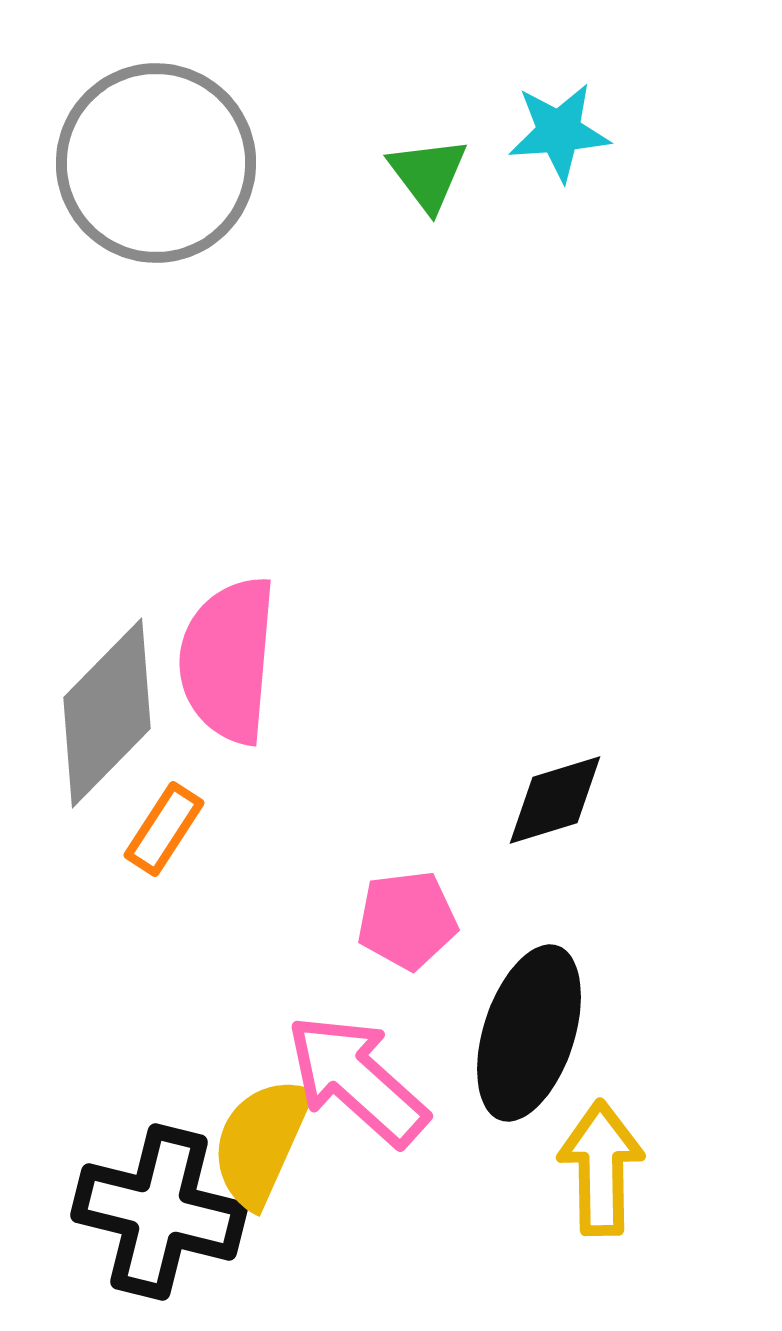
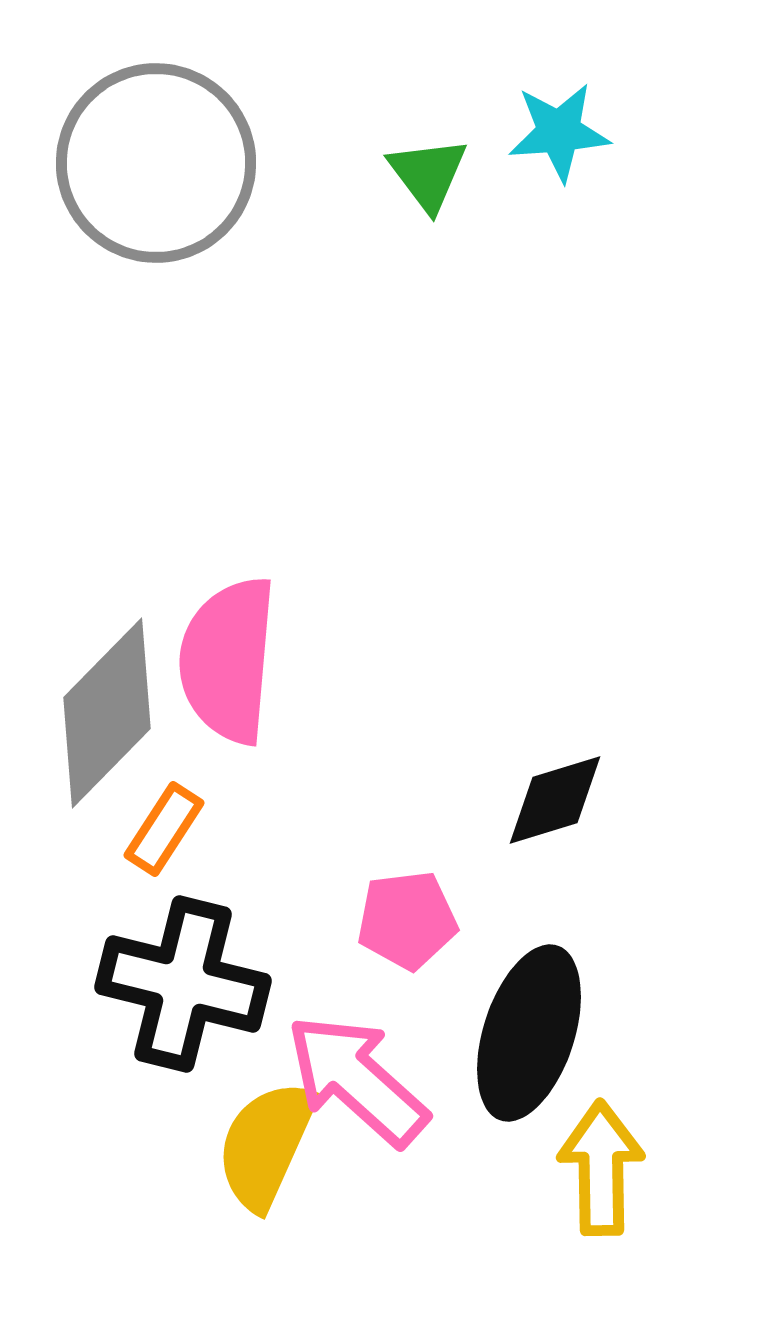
yellow semicircle: moved 5 px right, 3 px down
black cross: moved 24 px right, 228 px up
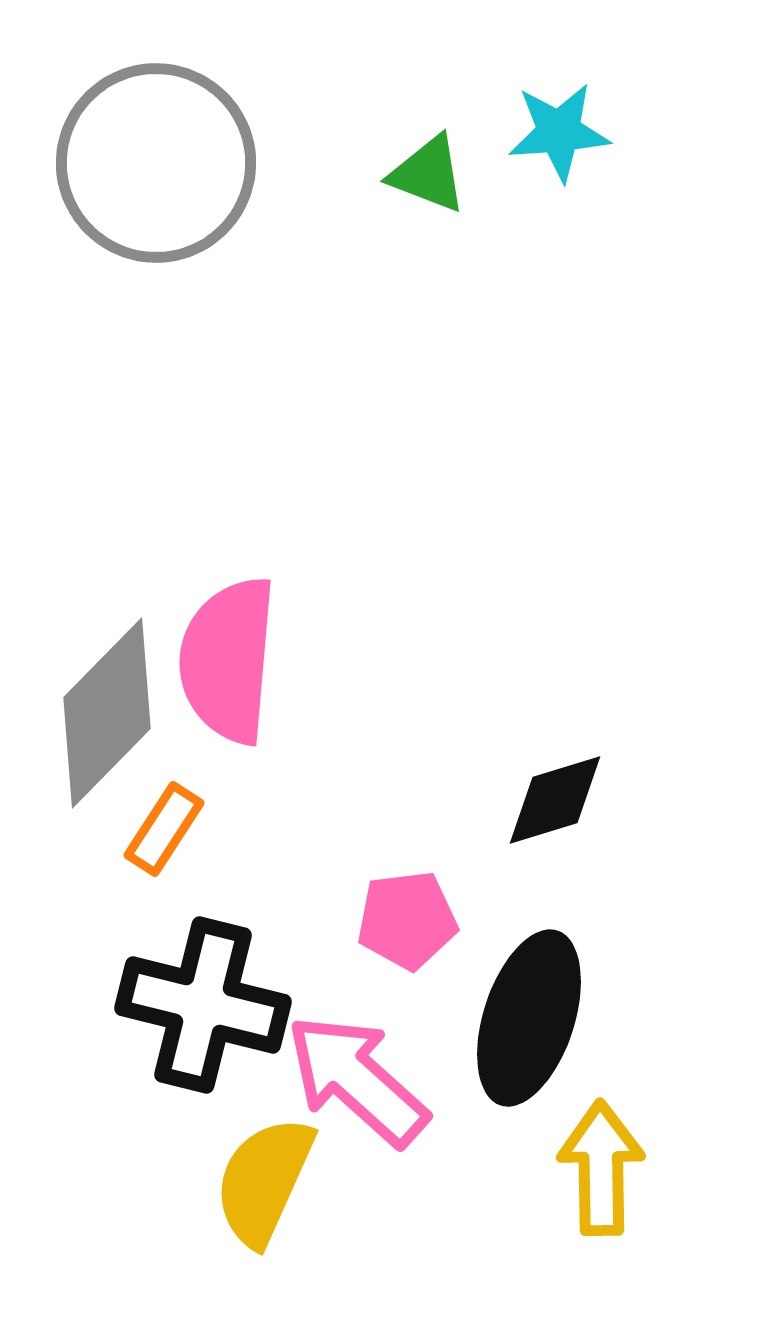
green triangle: rotated 32 degrees counterclockwise
black cross: moved 20 px right, 21 px down
black ellipse: moved 15 px up
yellow semicircle: moved 2 px left, 36 px down
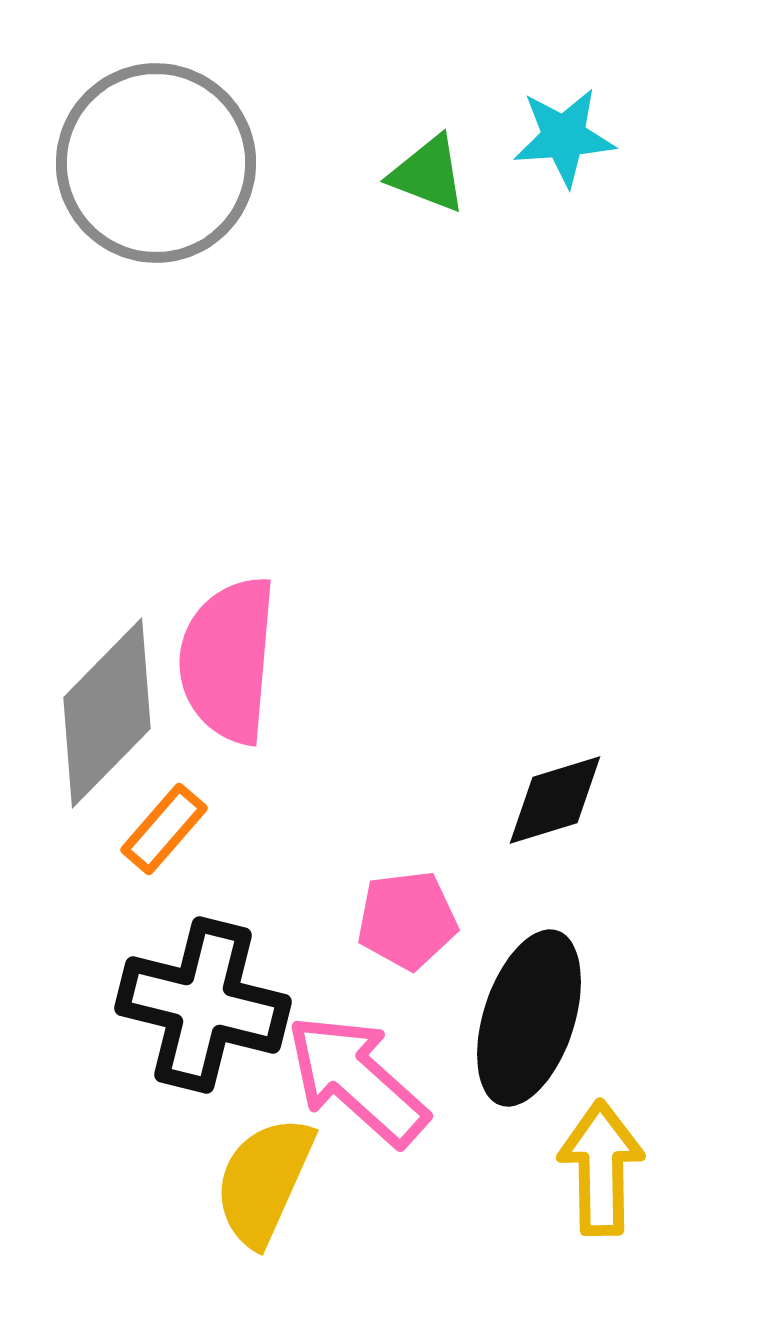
cyan star: moved 5 px right, 5 px down
orange rectangle: rotated 8 degrees clockwise
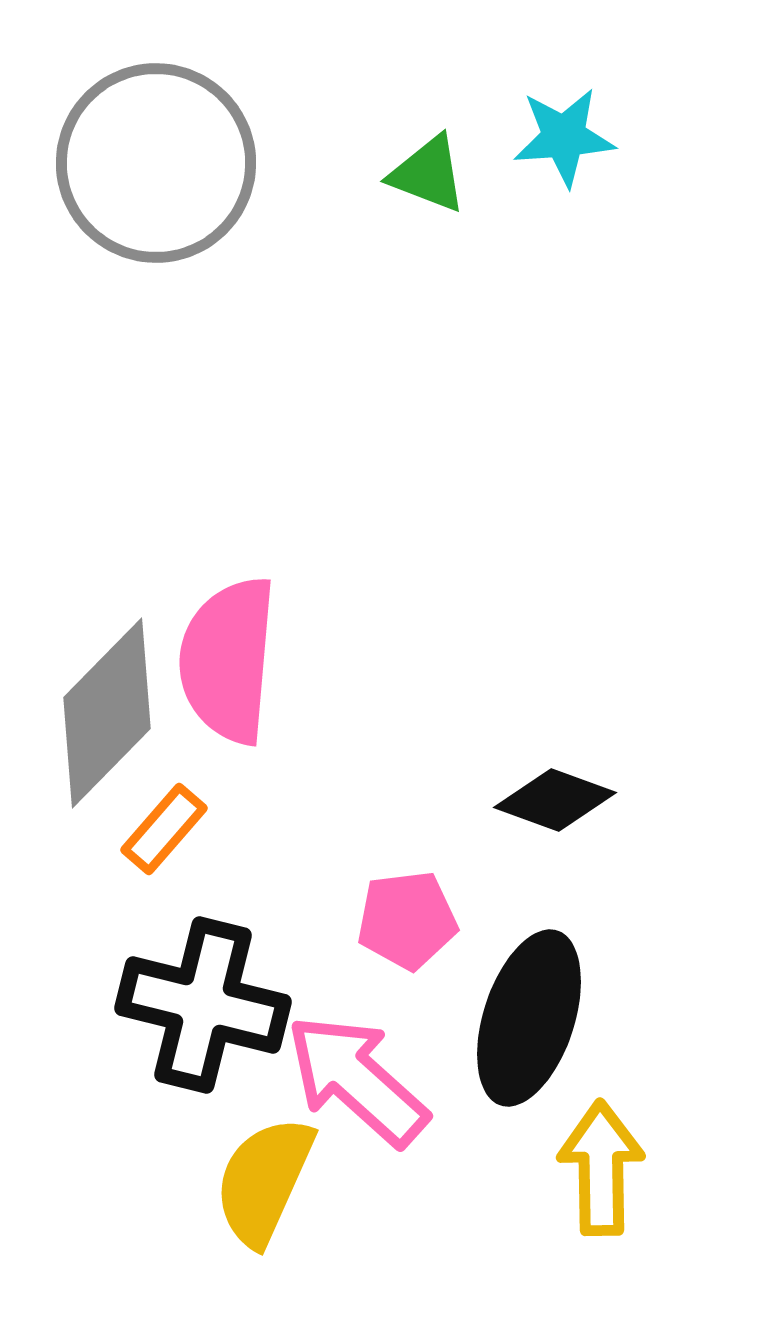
black diamond: rotated 37 degrees clockwise
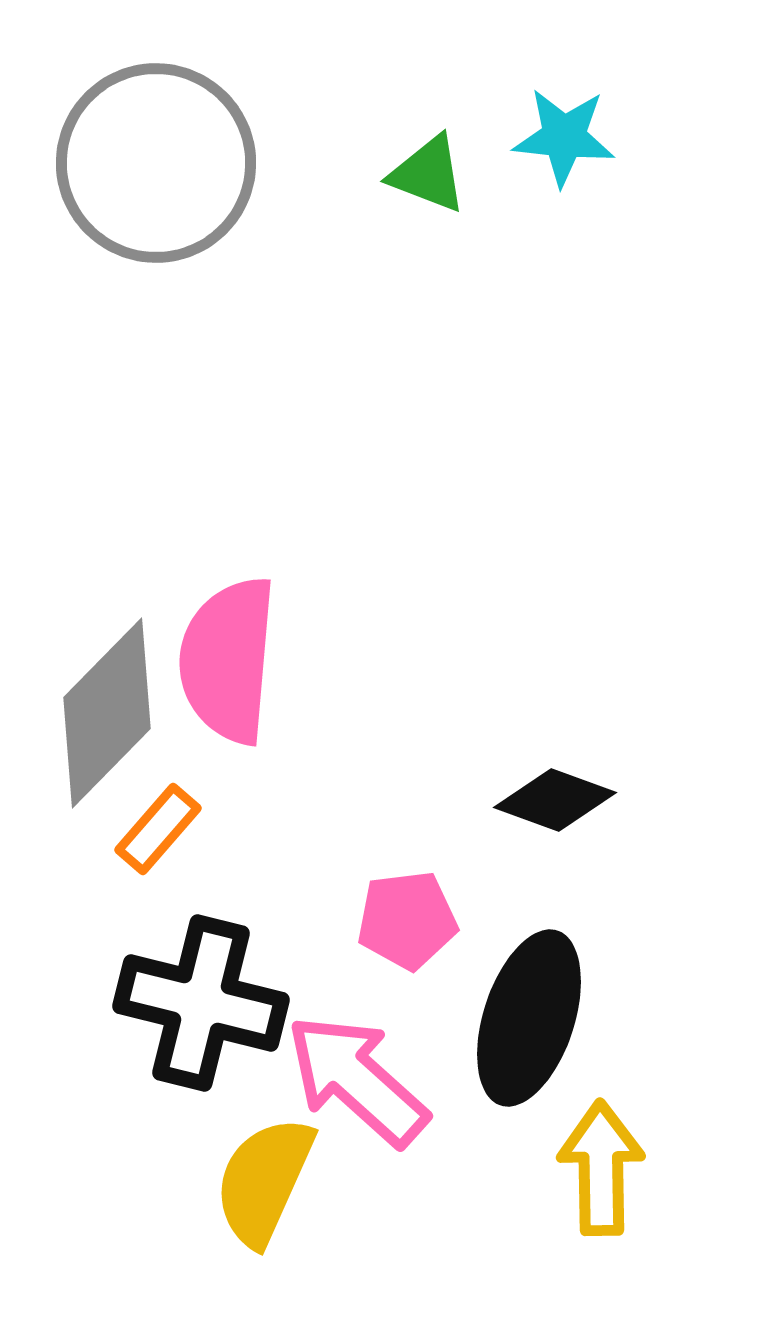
cyan star: rotated 10 degrees clockwise
orange rectangle: moved 6 px left
black cross: moved 2 px left, 2 px up
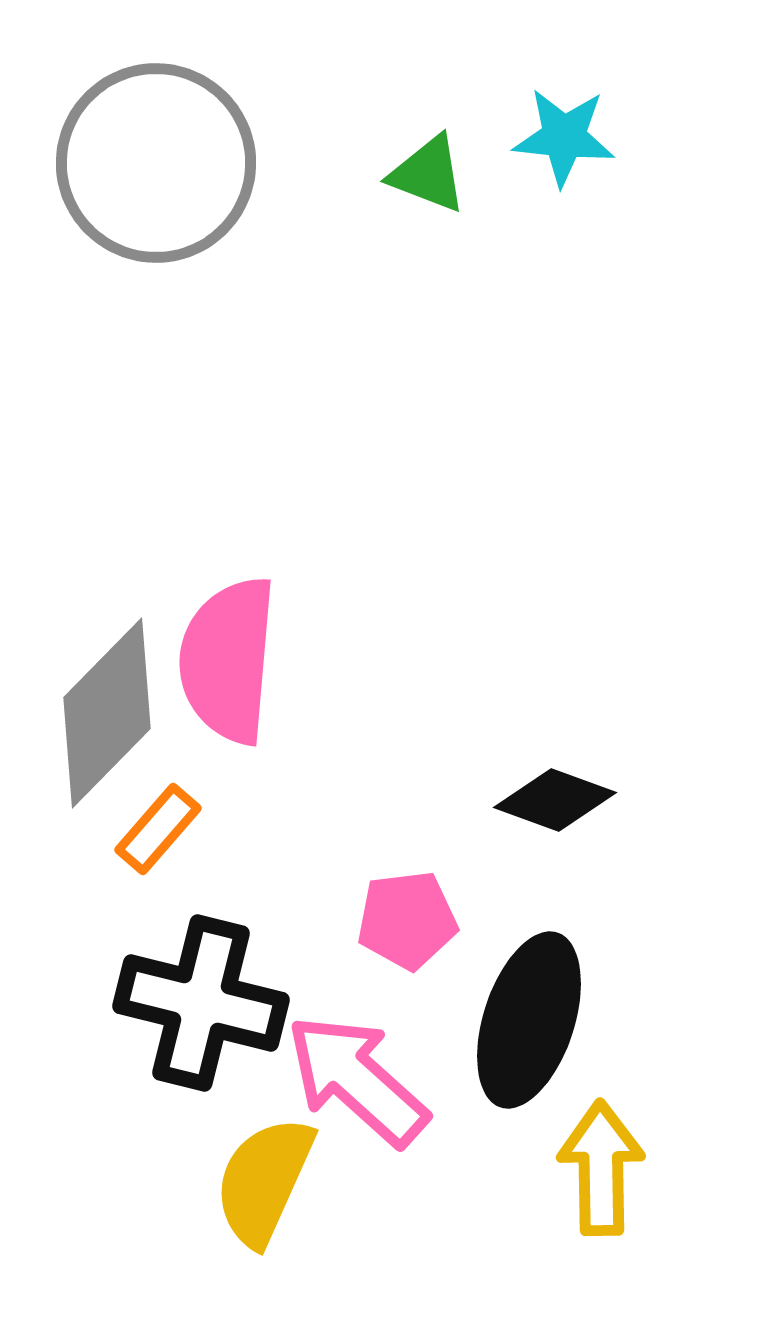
black ellipse: moved 2 px down
